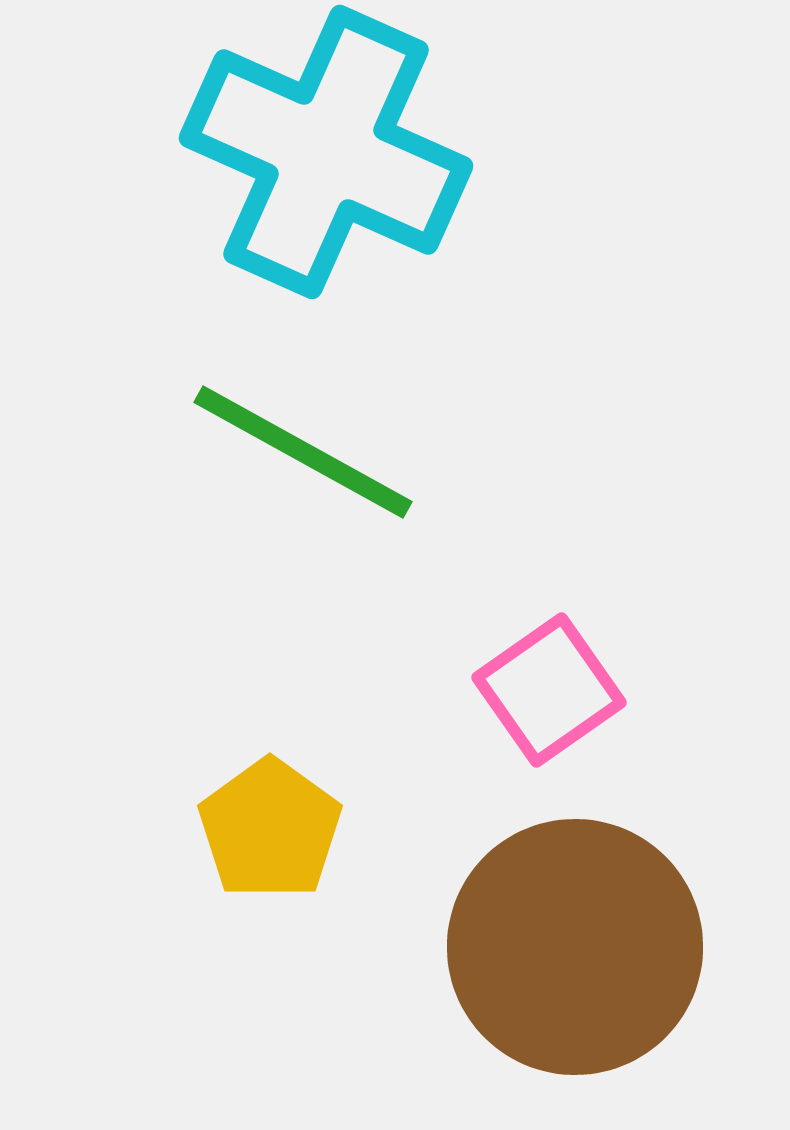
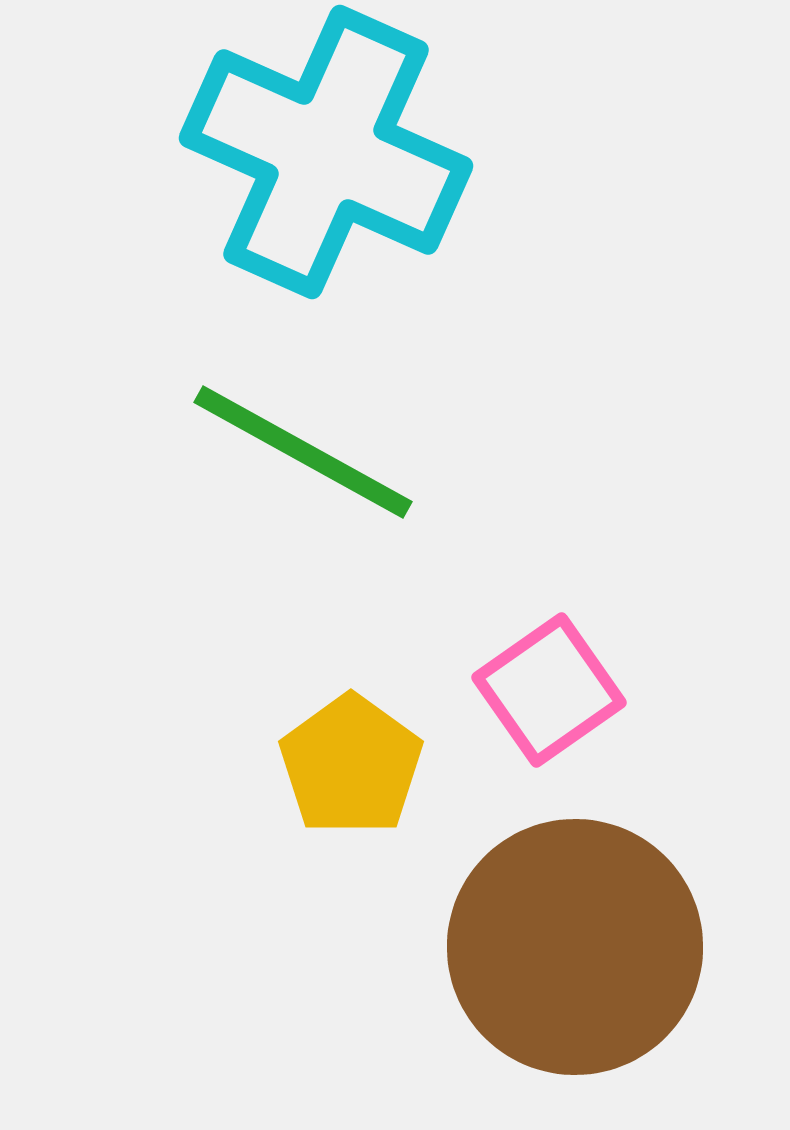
yellow pentagon: moved 81 px right, 64 px up
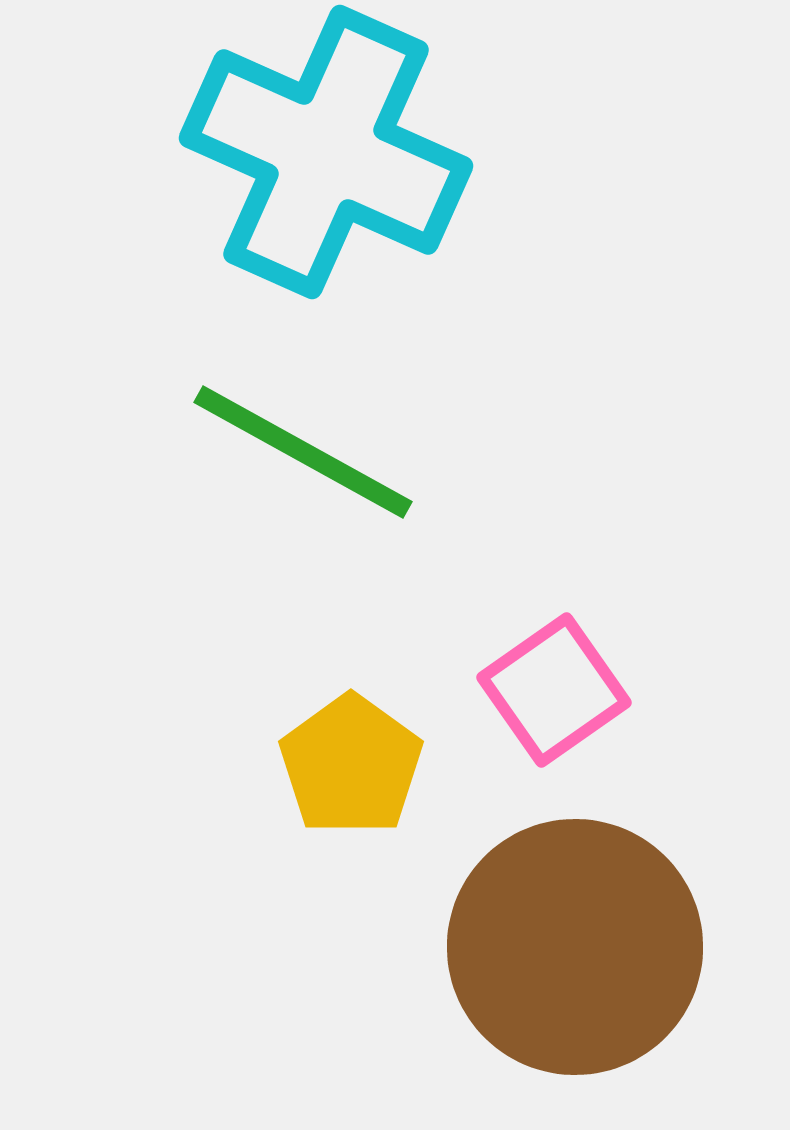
pink square: moved 5 px right
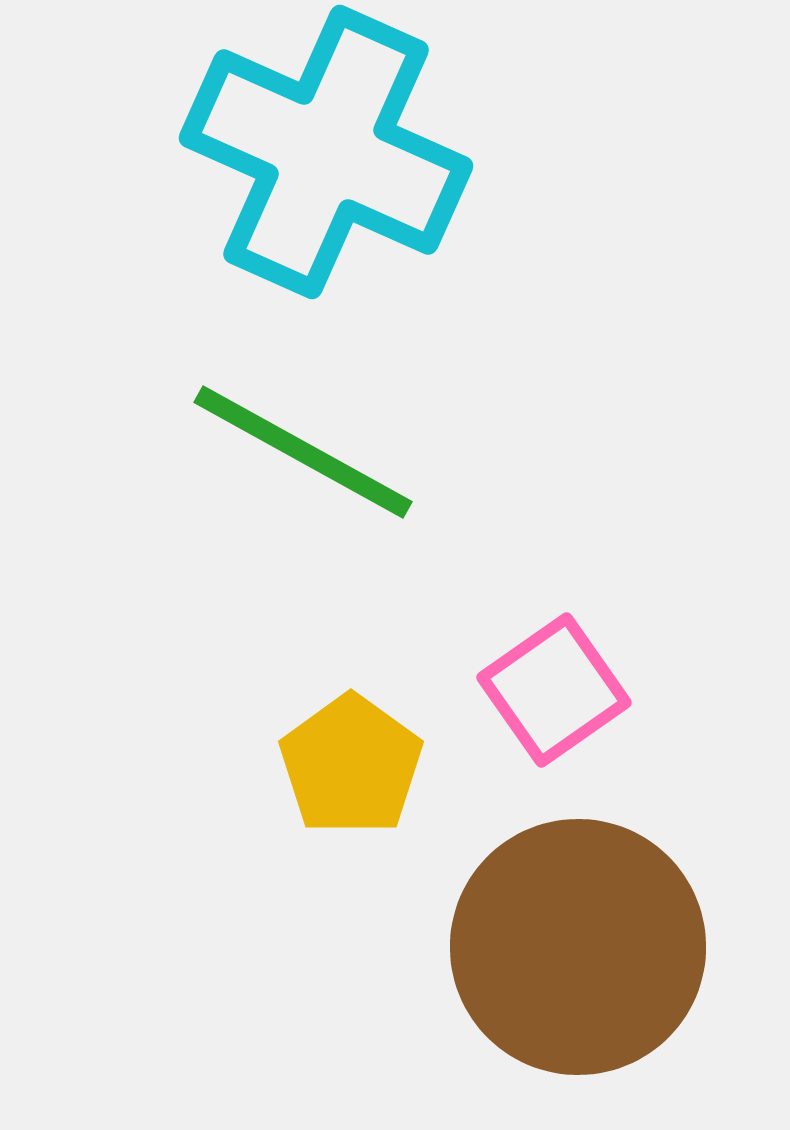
brown circle: moved 3 px right
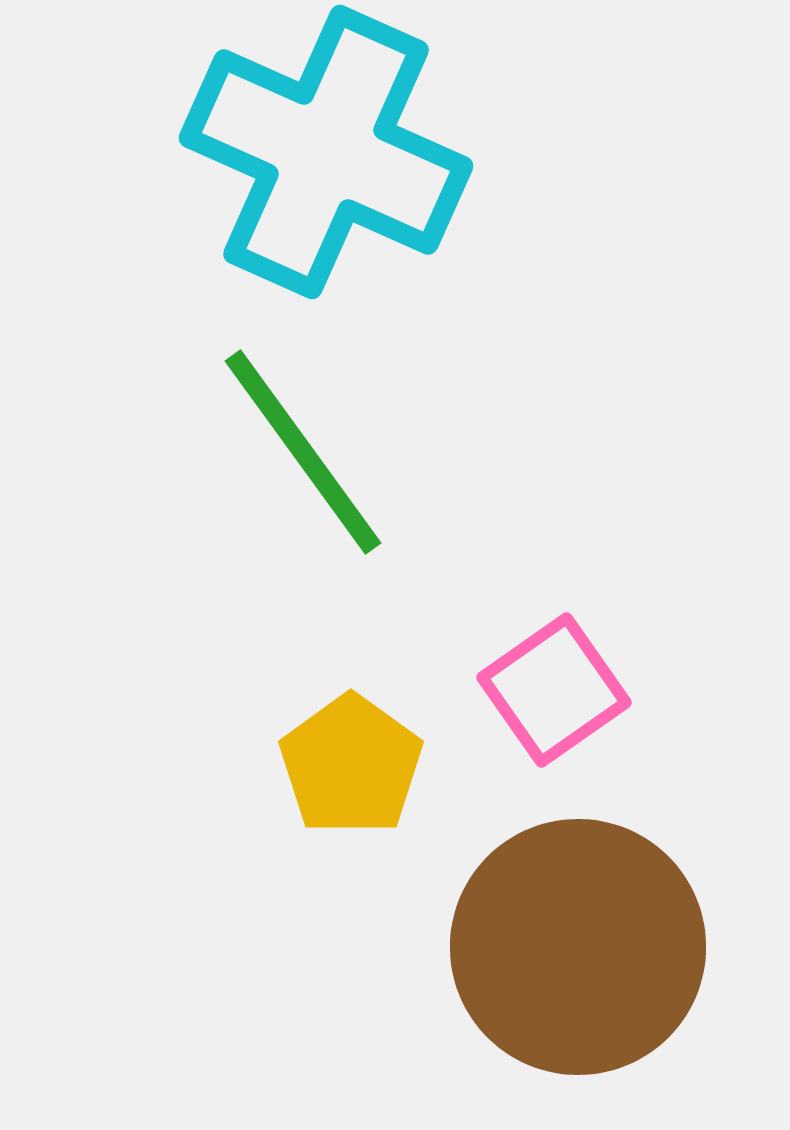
green line: rotated 25 degrees clockwise
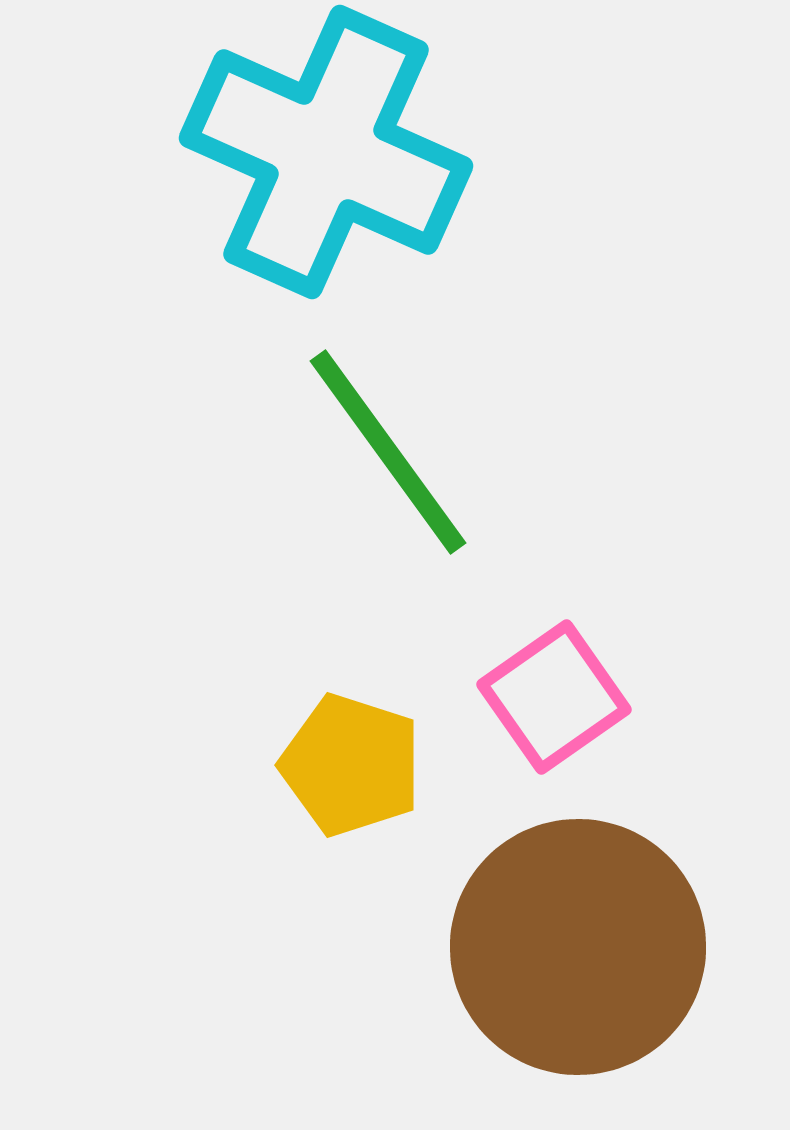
green line: moved 85 px right
pink square: moved 7 px down
yellow pentagon: rotated 18 degrees counterclockwise
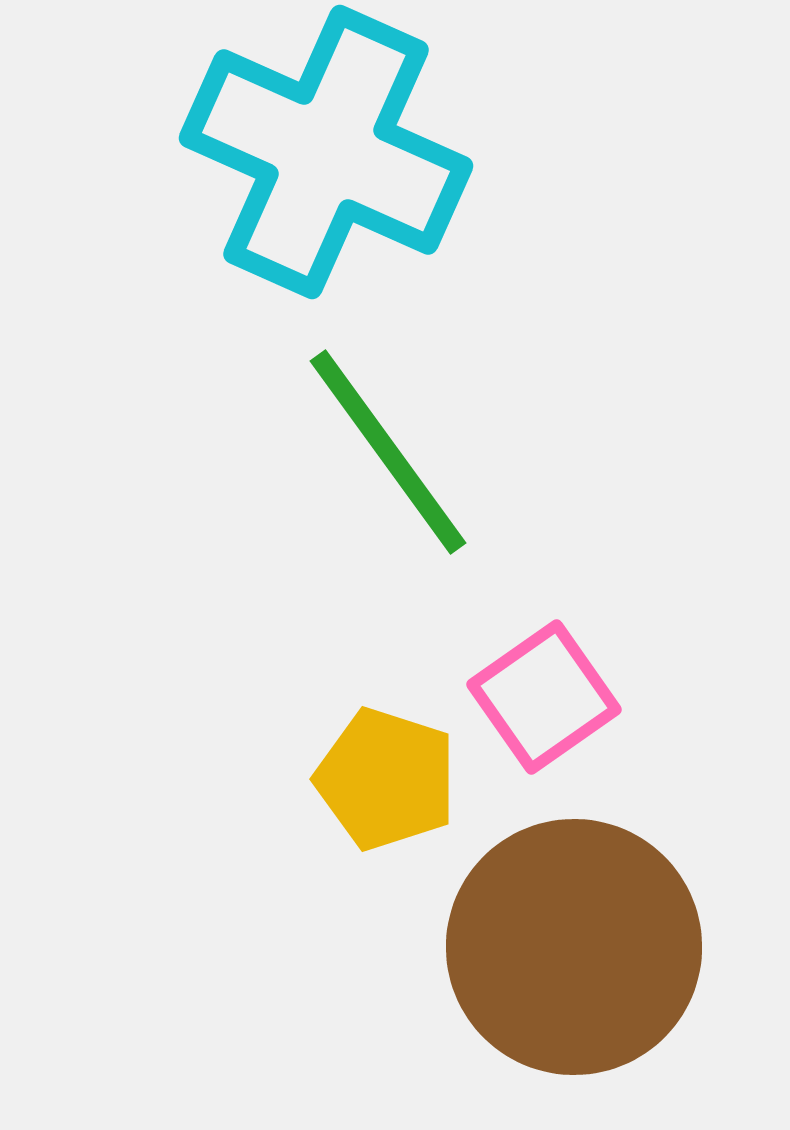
pink square: moved 10 px left
yellow pentagon: moved 35 px right, 14 px down
brown circle: moved 4 px left
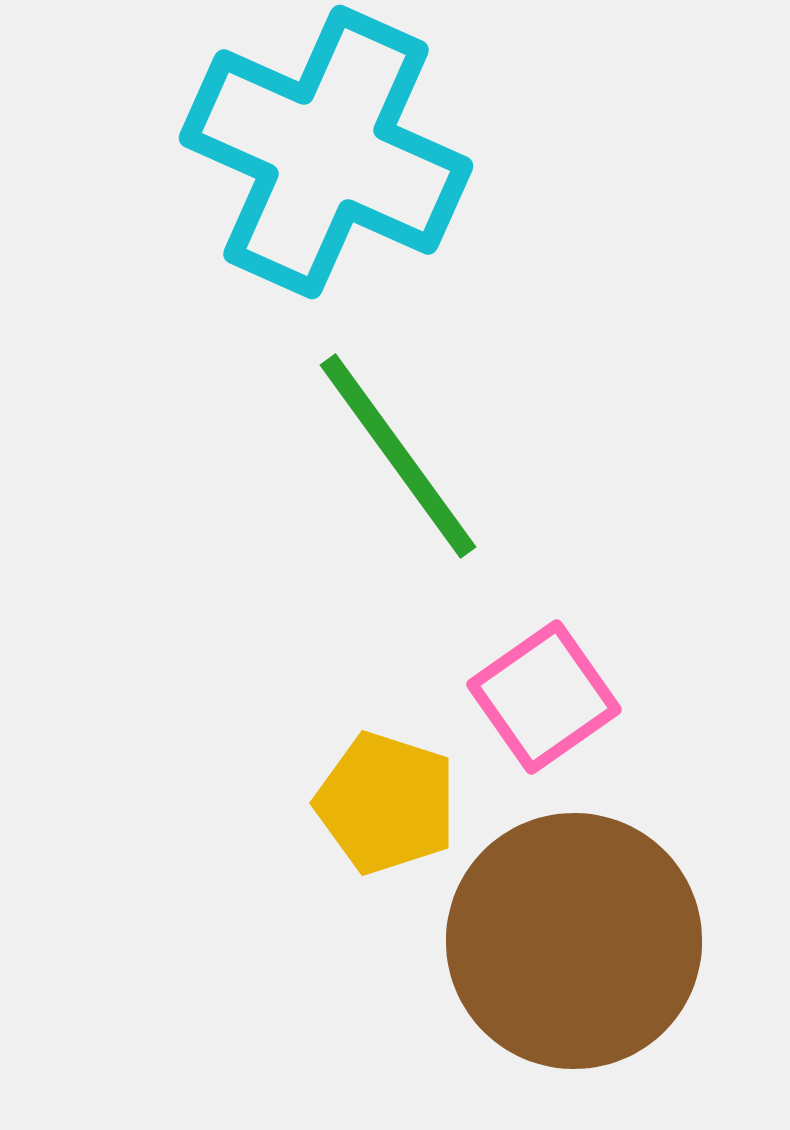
green line: moved 10 px right, 4 px down
yellow pentagon: moved 24 px down
brown circle: moved 6 px up
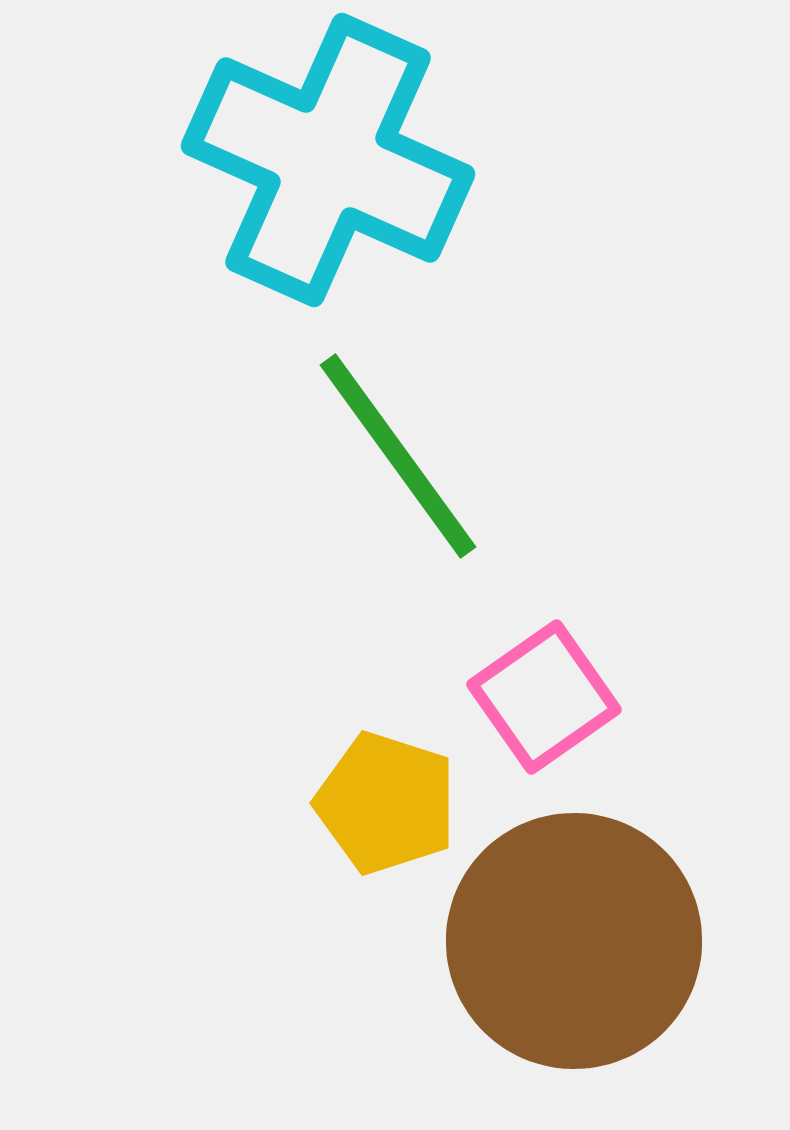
cyan cross: moved 2 px right, 8 px down
